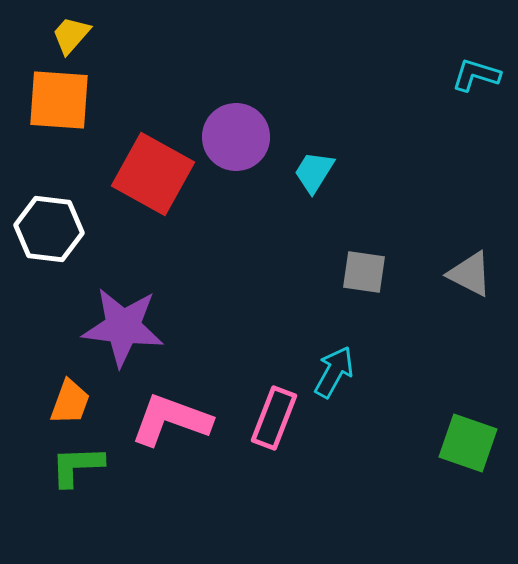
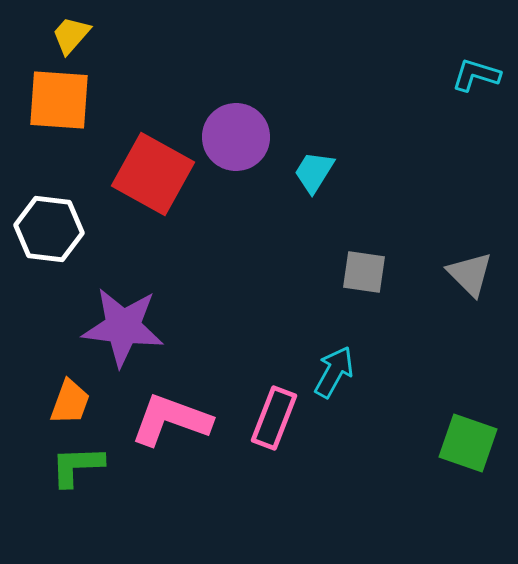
gray triangle: rotated 18 degrees clockwise
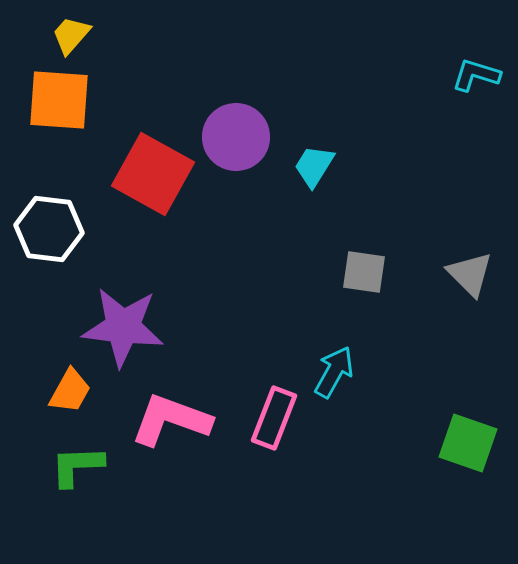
cyan trapezoid: moved 6 px up
orange trapezoid: moved 11 px up; rotated 9 degrees clockwise
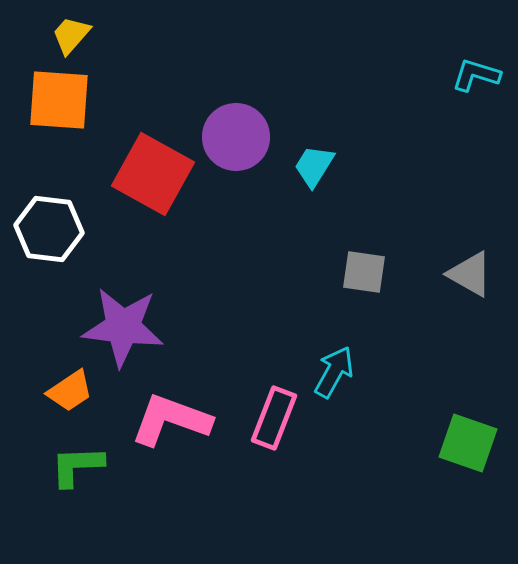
gray triangle: rotated 15 degrees counterclockwise
orange trapezoid: rotated 27 degrees clockwise
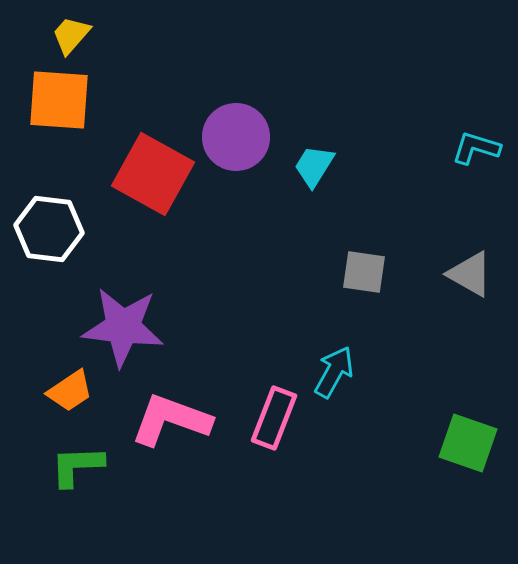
cyan L-shape: moved 73 px down
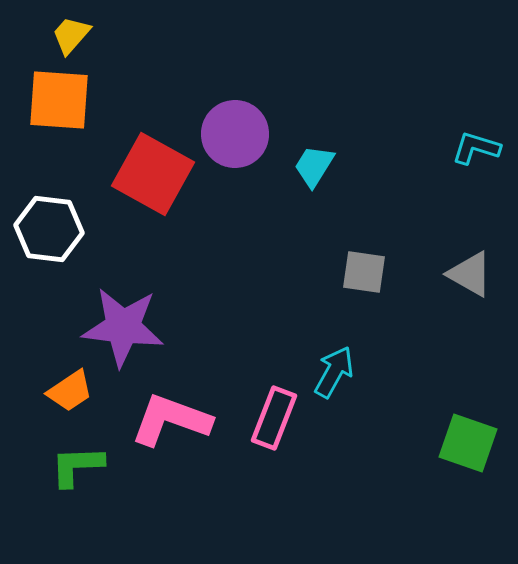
purple circle: moved 1 px left, 3 px up
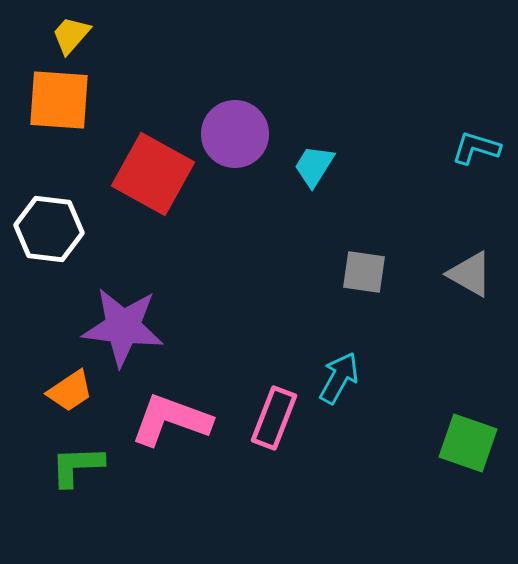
cyan arrow: moved 5 px right, 6 px down
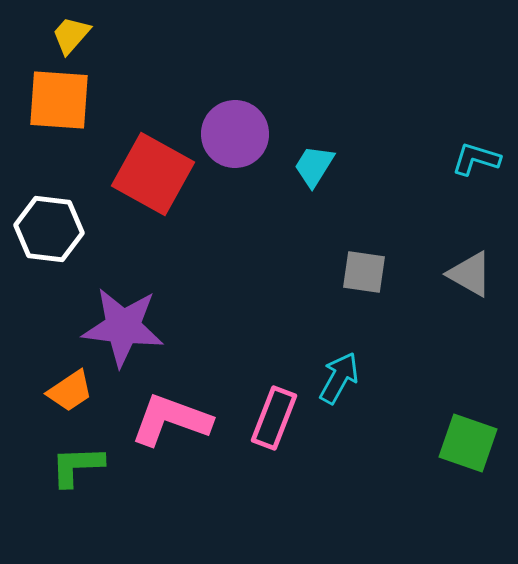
cyan L-shape: moved 11 px down
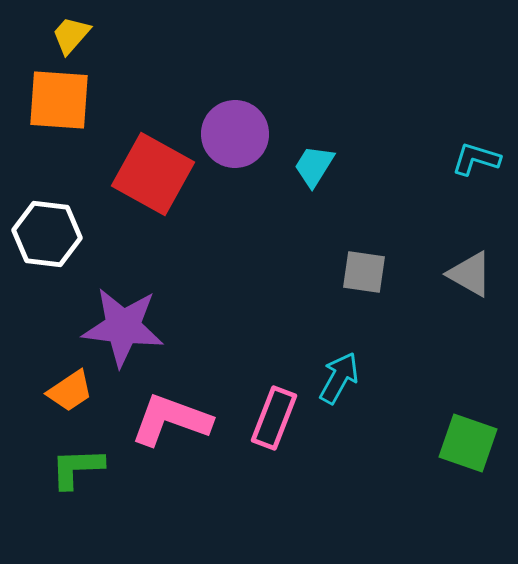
white hexagon: moved 2 px left, 5 px down
green L-shape: moved 2 px down
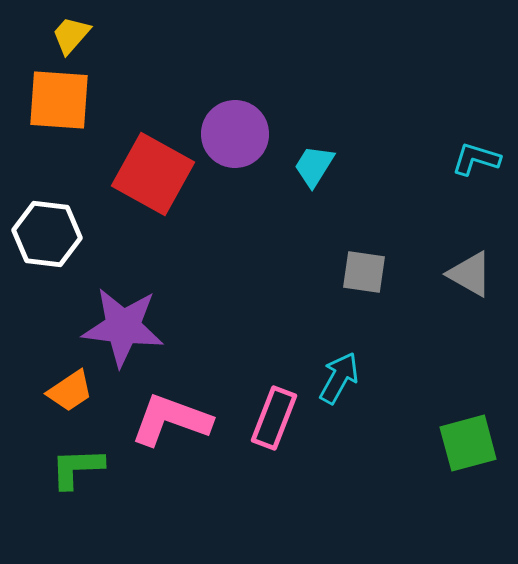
green square: rotated 34 degrees counterclockwise
